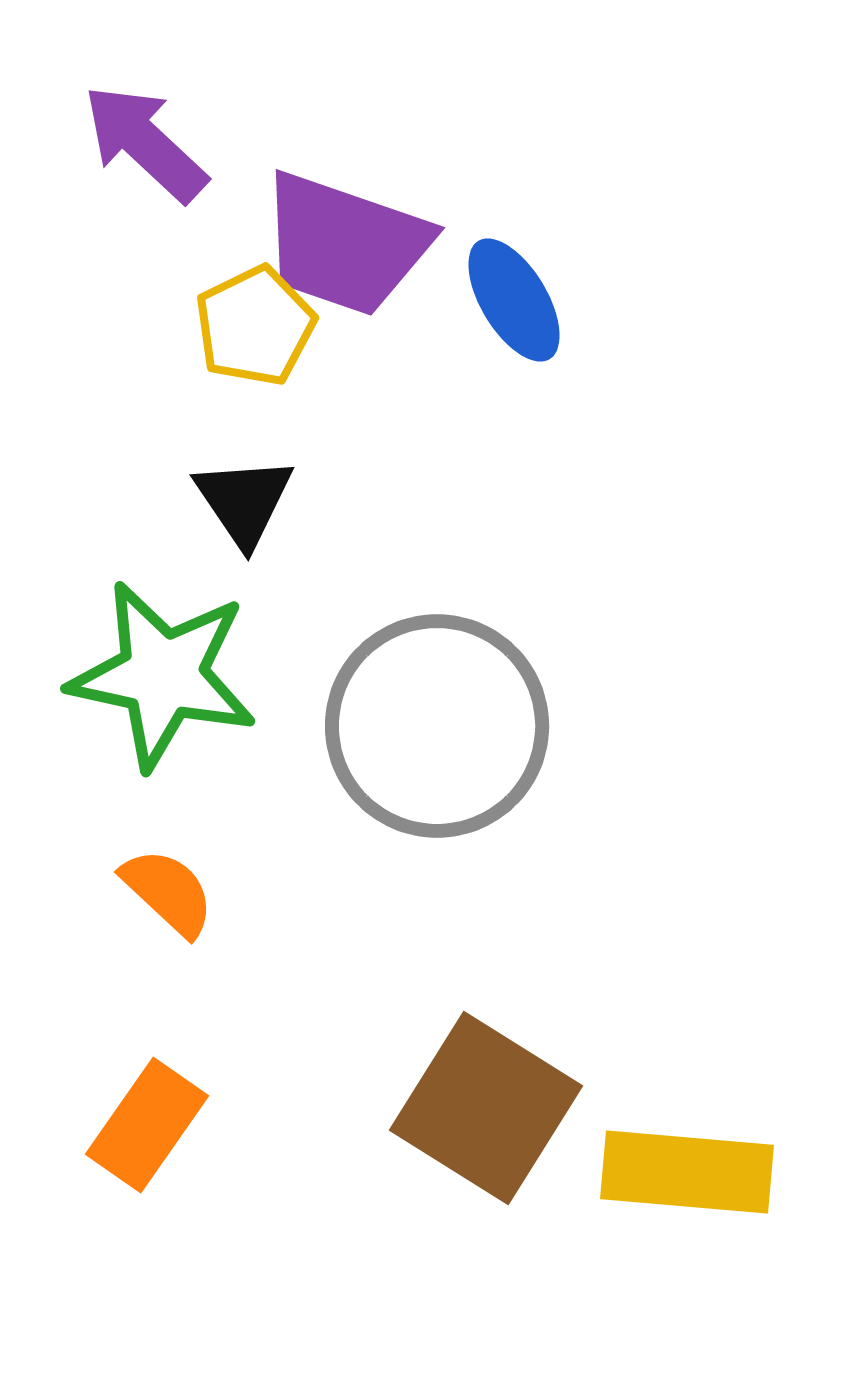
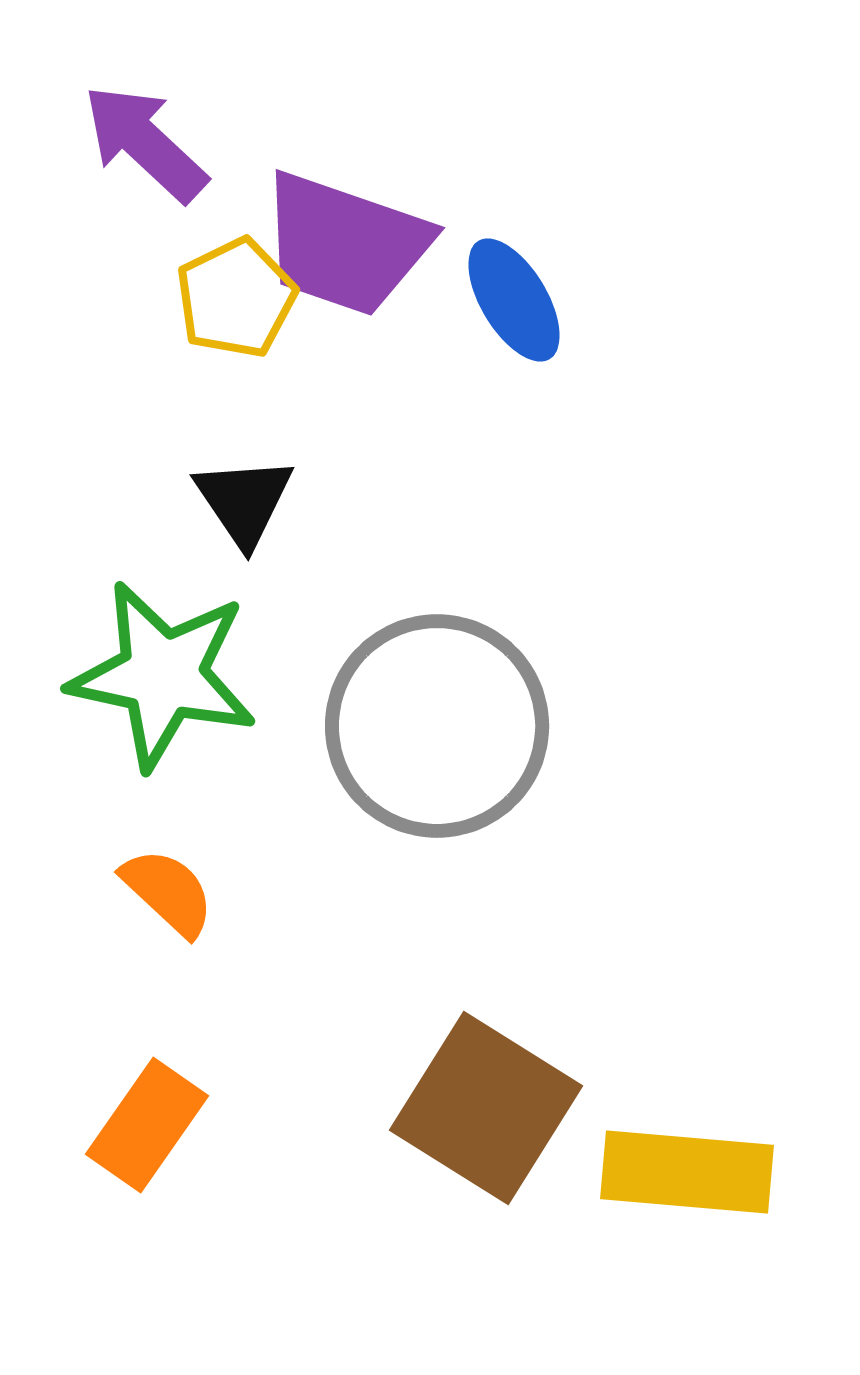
yellow pentagon: moved 19 px left, 28 px up
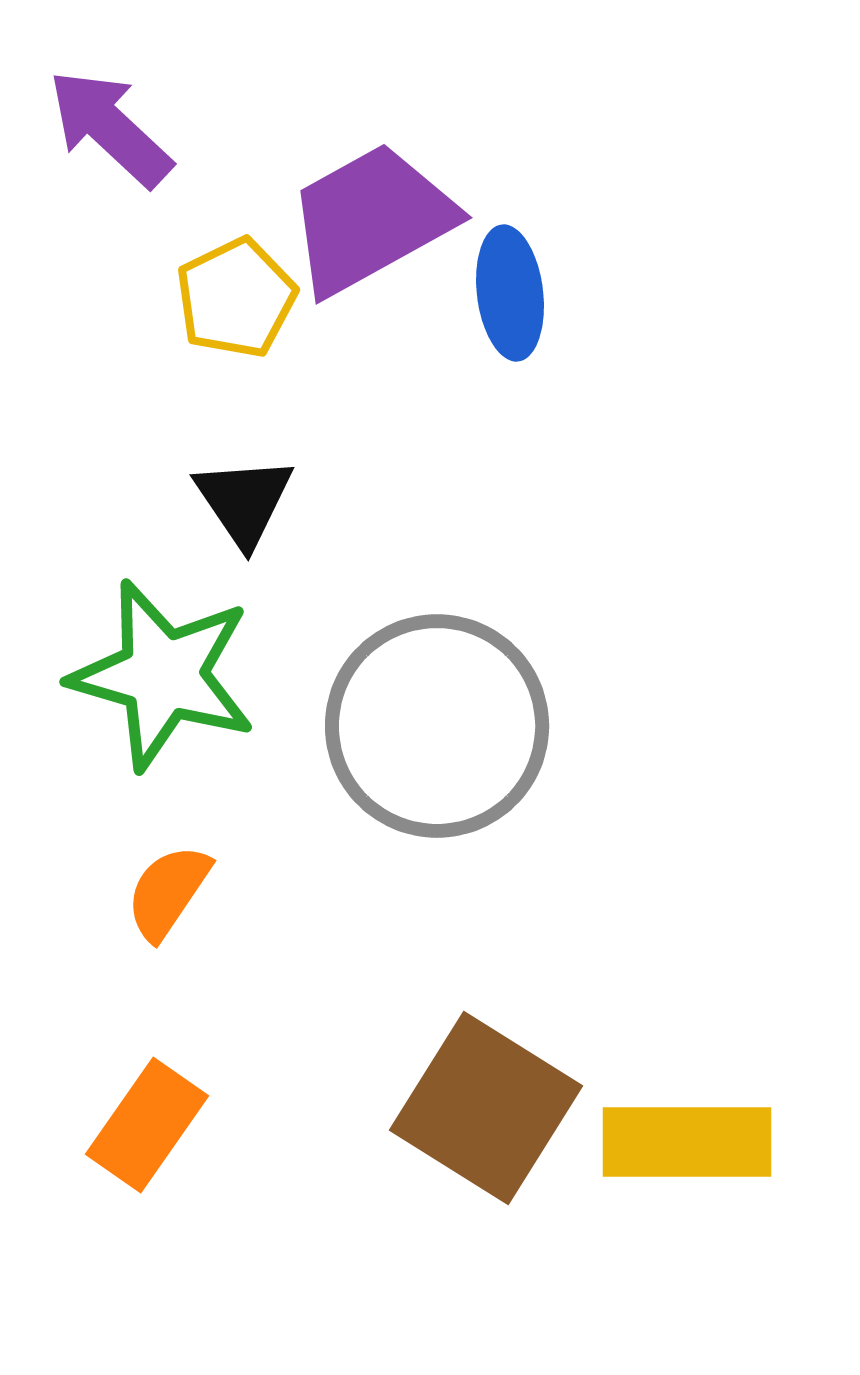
purple arrow: moved 35 px left, 15 px up
purple trapezoid: moved 26 px right, 25 px up; rotated 132 degrees clockwise
blue ellipse: moved 4 px left, 7 px up; rotated 24 degrees clockwise
green star: rotated 4 degrees clockwise
orange semicircle: rotated 99 degrees counterclockwise
yellow rectangle: moved 30 px up; rotated 5 degrees counterclockwise
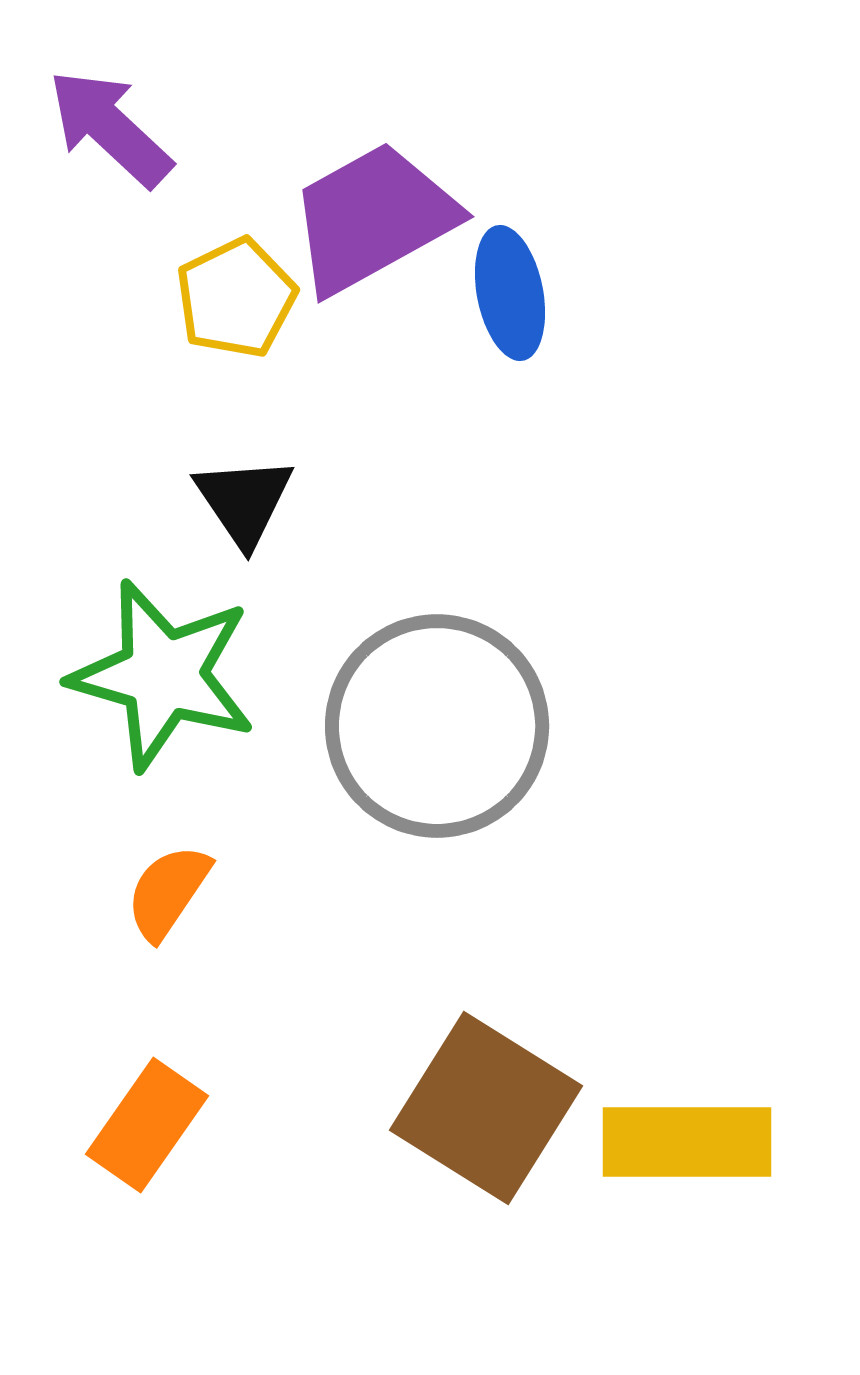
purple trapezoid: moved 2 px right, 1 px up
blue ellipse: rotated 4 degrees counterclockwise
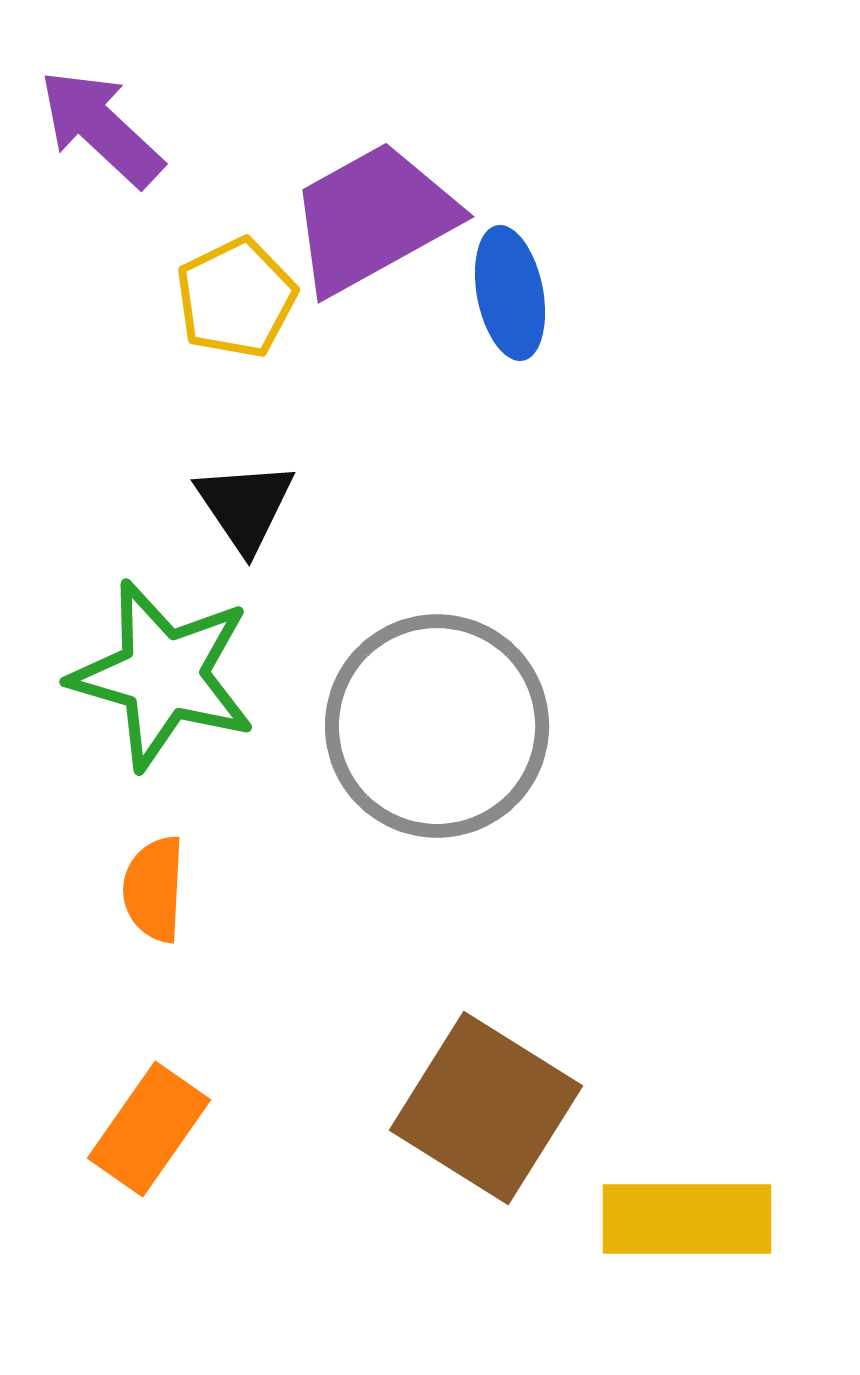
purple arrow: moved 9 px left
black triangle: moved 1 px right, 5 px down
orange semicircle: moved 14 px left, 3 px up; rotated 31 degrees counterclockwise
orange rectangle: moved 2 px right, 4 px down
yellow rectangle: moved 77 px down
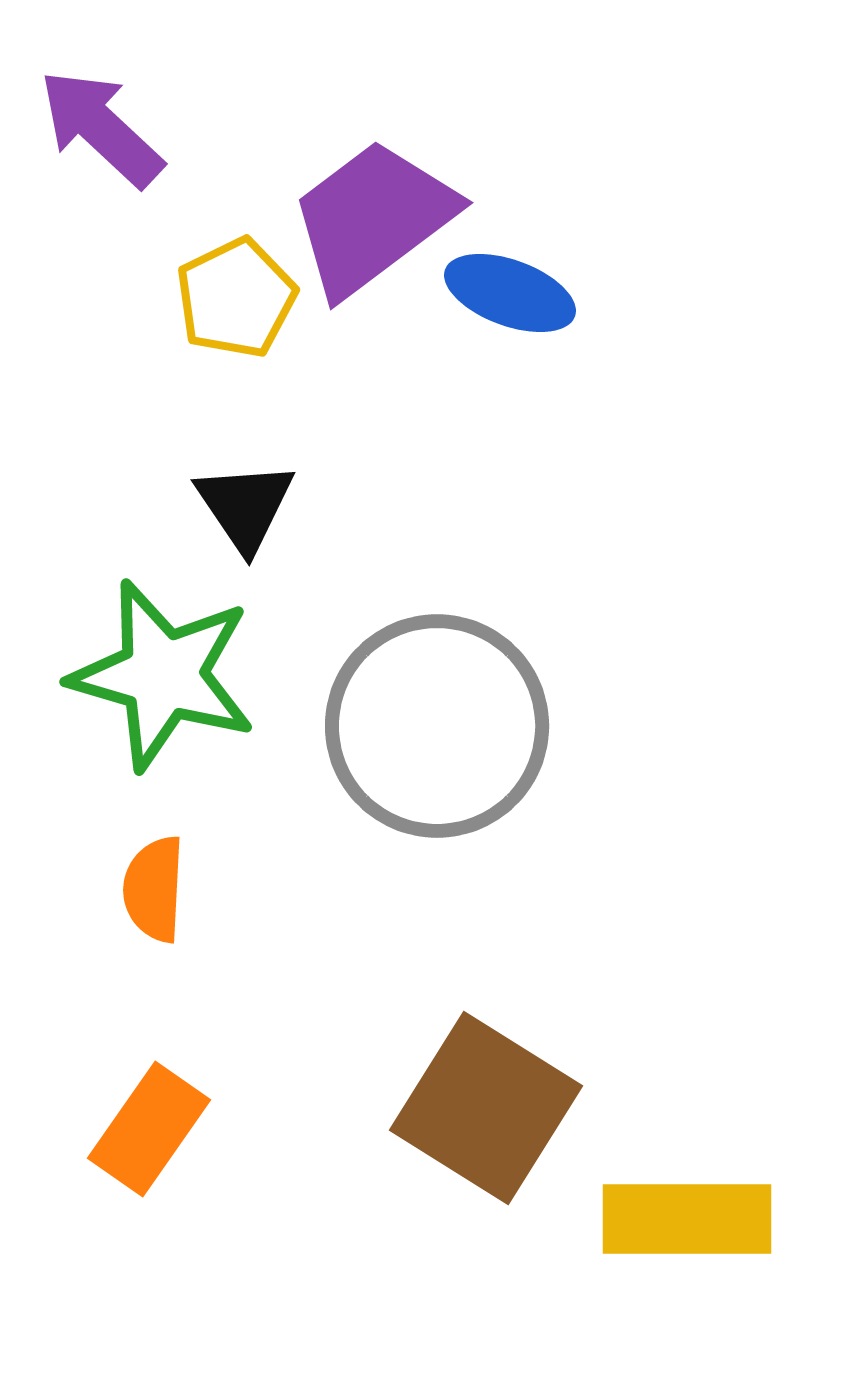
purple trapezoid: rotated 8 degrees counterclockwise
blue ellipse: rotated 59 degrees counterclockwise
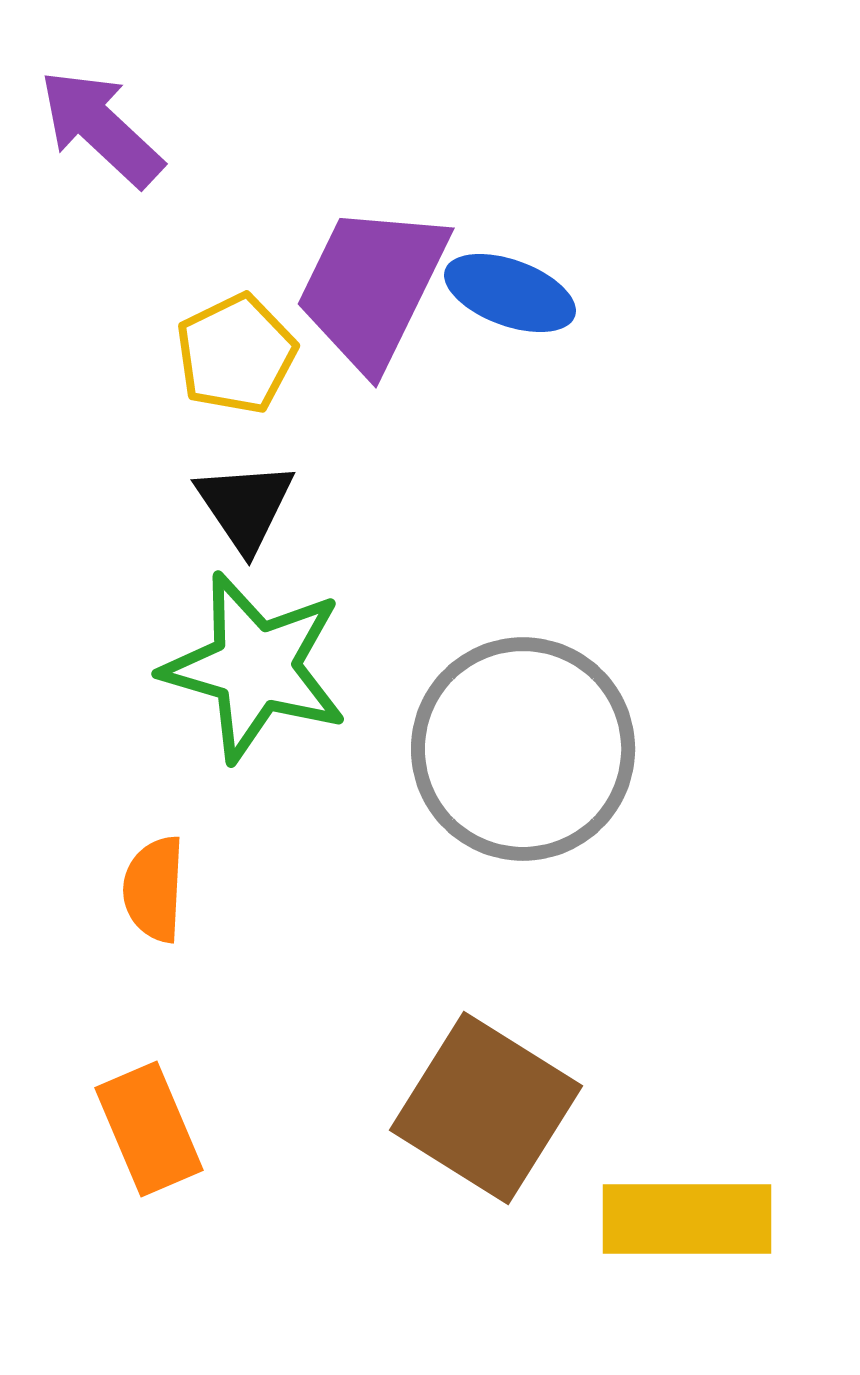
purple trapezoid: moved 1 px left, 69 px down; rotated 27 degrees counterclockwise
yellow pentagon: moved 56 px down
green star: moved 92 px right, 8 px up
gray circle: moved 86 px right, 23 px down
orange rectangle: rotated 58 degrees counterclockwise
